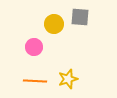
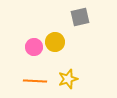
gray square: rotated 18 degrees counterclockwise
yellow circle: moved 1 px right, 18 px down
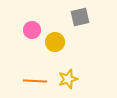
pink circle: moved 2 px left, 17 px up
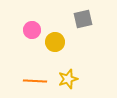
gray square: moved 3 px right, 2 px down
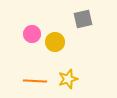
pink circle: moved 4 px down
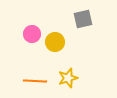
yellow star: moved 1 px up
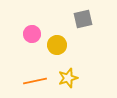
yellow circle: moved 2 px right, 3 px down
orange line: rotated 15 degrees counterclockwise
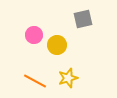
pink circle: moved 2 px right, 1 px down
orange line: rotated 40 degrees clockwise
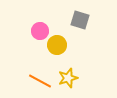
gray square: moved 3 px left, 1 px down; rotated 30 degrees clockwise
pink circle: moved 6 px right, 4 px up
orange line: moved 5 px right
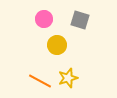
pink circle: moved 4 px right, 12 px up
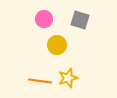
orange line: rotated 20 degrees counterclockwise
